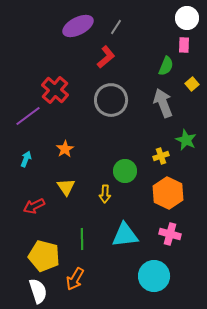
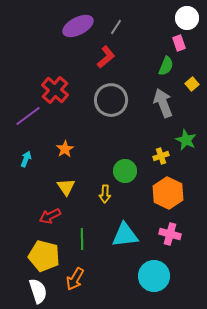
pink rectangle: moved 5 px left, 2 px up; rotated 21 degrees counterclockwise
red arrow: moved 16 px right, 10 px down
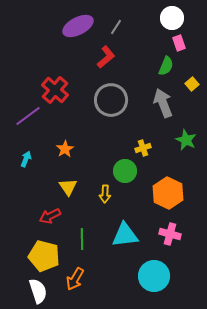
white circle: moved 15 px left
yellow cross: moved 18 px left, 8 px up
yellow triangle: moved 2 px right
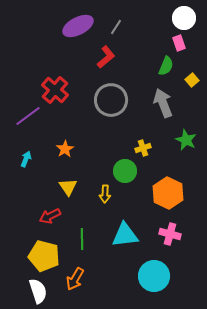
white circle: moved 12 px right
yellow square: moved 4 px up
